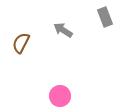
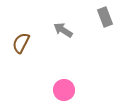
pink circle: moved 4 px right, 6 px up
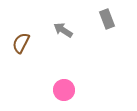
gray rectangle: moved 2 px right, 2 px down
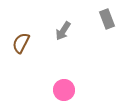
gray arrow: moved 1 px down; rotated 90 degrees counterclockwise
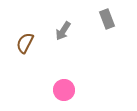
brown semicircle: moved 4 px right
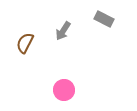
gray rectangle: moved 3 px left; rotated 42 degrees counterclockwise
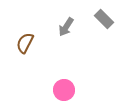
gray rectangle: rotated 18 degrees clockwise
gray arrow: moved 3 px right, 4 px up
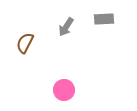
gray rectangle: rotated 48 degrees counterclockwise
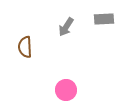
brown semicircle: moved 4 px down; rotated 30 degrees counterclockwise
pink circle: moved 2 px right
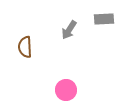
gray arrow: moved 3 px right, 3 px down
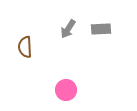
gray rectangle: moved 3 px left, 10 px down
gray arrow: moved 1 px left, 1 px up
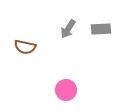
brown semicircle: rotated 75 degrees counterclockwise
